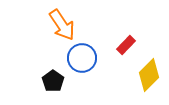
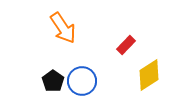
orange arrow: moved 1 px right, 3 px down
blue circle: moved 23 px down
yellow diamond: rotated 12 degrees clockwise
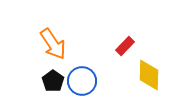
orange arrow: moved 10 px left, 16 px down
red rectangle: moved 1 px left, 1 px down
yellow diamond: rotated 56 degrees counterclockwise
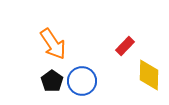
black pentagon: moved 1 px left
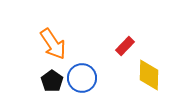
blue circle: moved 3 px up
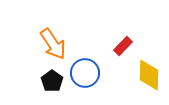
red rectangle: moved 2 px left
blue circle: moved 3 px right, 5 px up
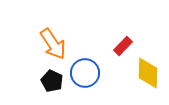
yellow diamond: moved 1 px left, 2 px up
black pentagon: rotated 10 degrees counterclockwise
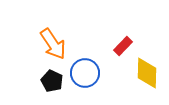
yellow diamond: moved 1 px left
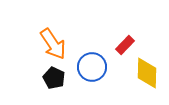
red rectangle: moved 2 px right, 1 px up
blue circle: moved 7 px right, 6 px up
black pentagon: moved 2 px right, 3 px up
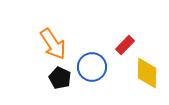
black pentagon: moved 6 px right
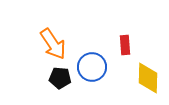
red rectangle: rotated 48 degrees counterclockwise
yellow diamond: moved 1 px right, 5 px down
black pentagon: rotated 20 degrees counterclockwise
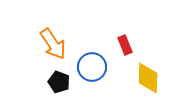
red rectangle: rotated 18 degrees counterclockwise
black pentagon: moved 1 px left, 4 px down; rotated 15 degrees clockwise
